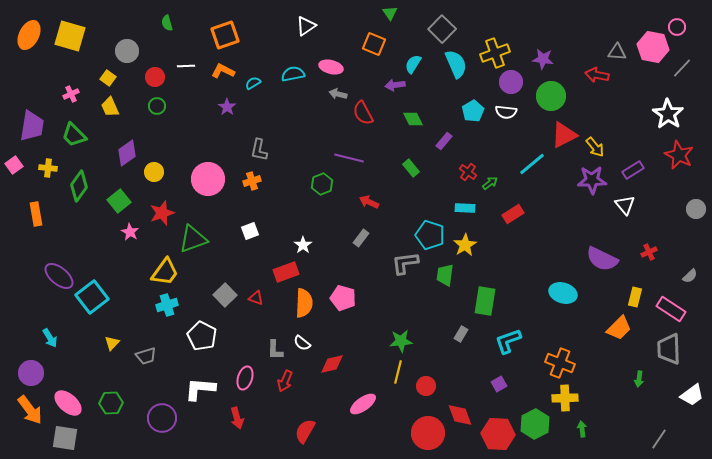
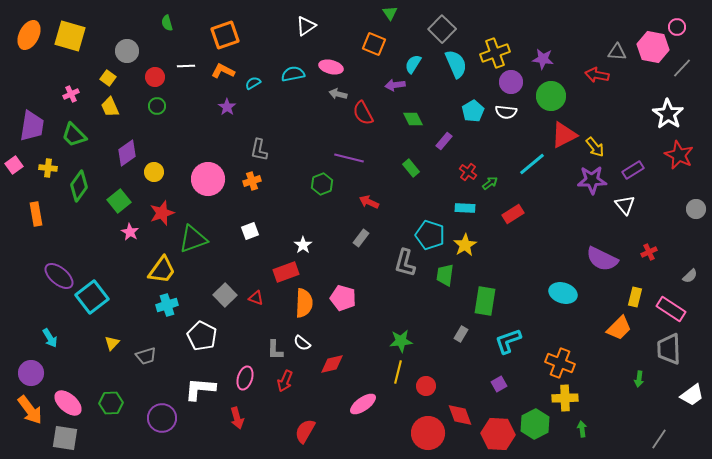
gray L-shape at (405, 263): rotated 68 degrees counterclockwise
yellow trapezoid at (165, 272): moved 3 px left, 2 px up
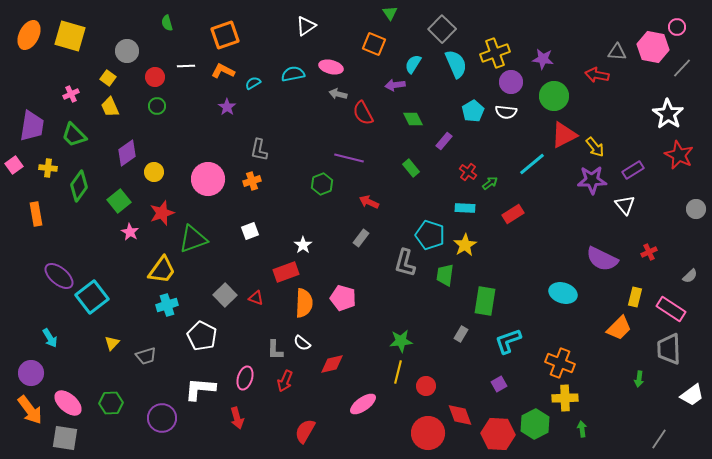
green circle at (551, 96): moved 3 px right
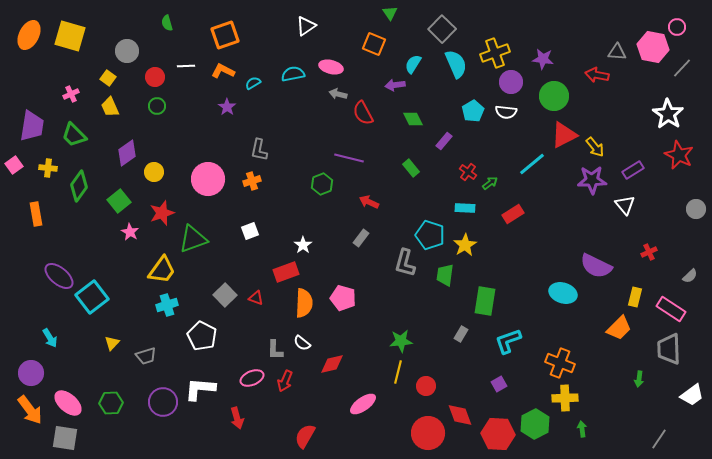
purple semicircle at (602, 259): moved 6 px left, 7 px down
pink ellipse at (245, 378): moved 7 px right; rotated 50 degrees clockwise
purple circle at (162, 418): moved 1 px right, 16 px up
red semicircle at (305, 431): moved 5 px down
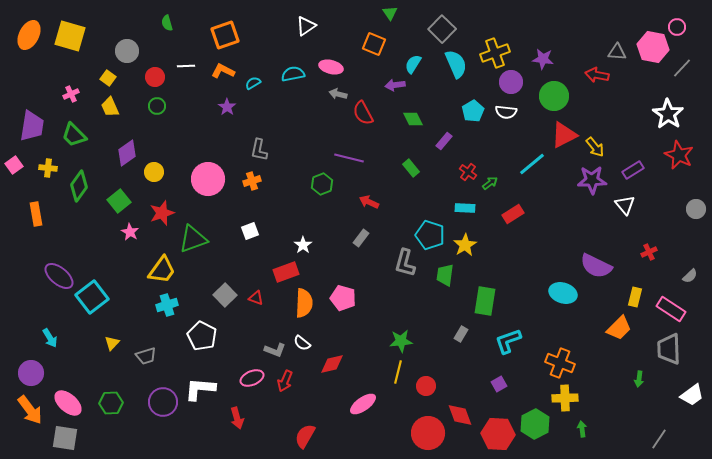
gray L-shape at (275, 350): rotated 70 degrees counterclockwise
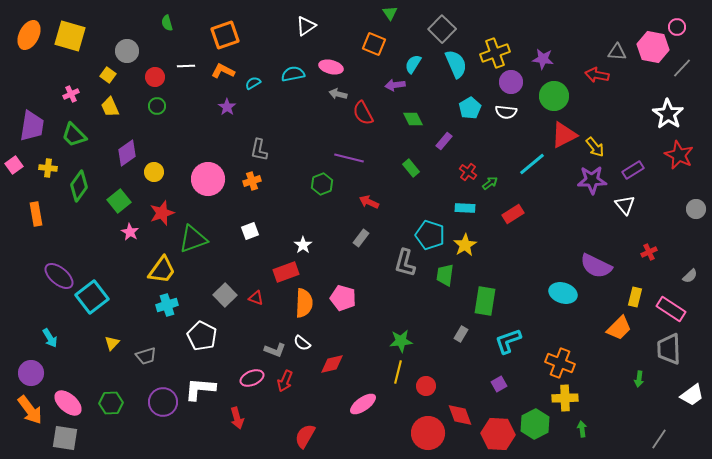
yellow square at (108, 78): moved 3 px up
cyan pentagon at (473, 111): moved 3 px left, 3 px up
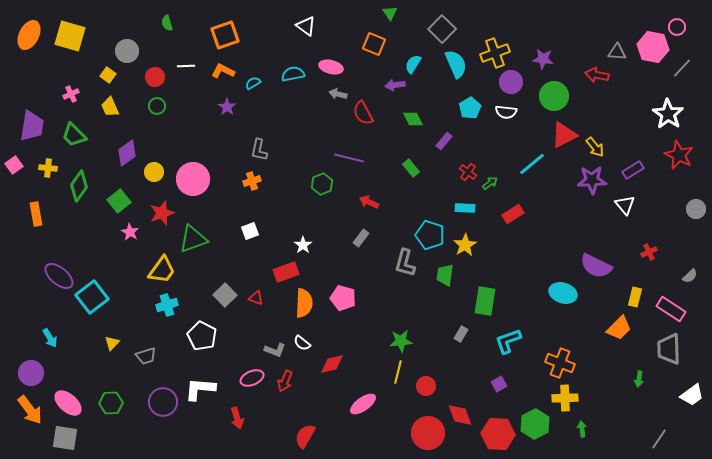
white triangle at (306, 26): rotated 50 degrees counterclockwise
pink circle at (208, 179): moved 15 px left
